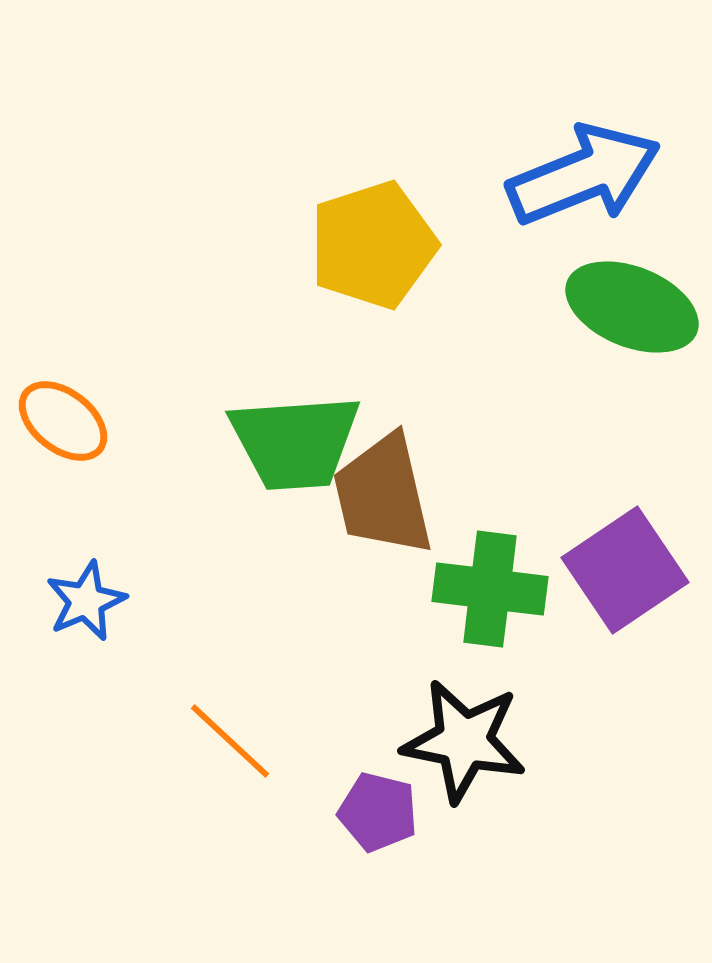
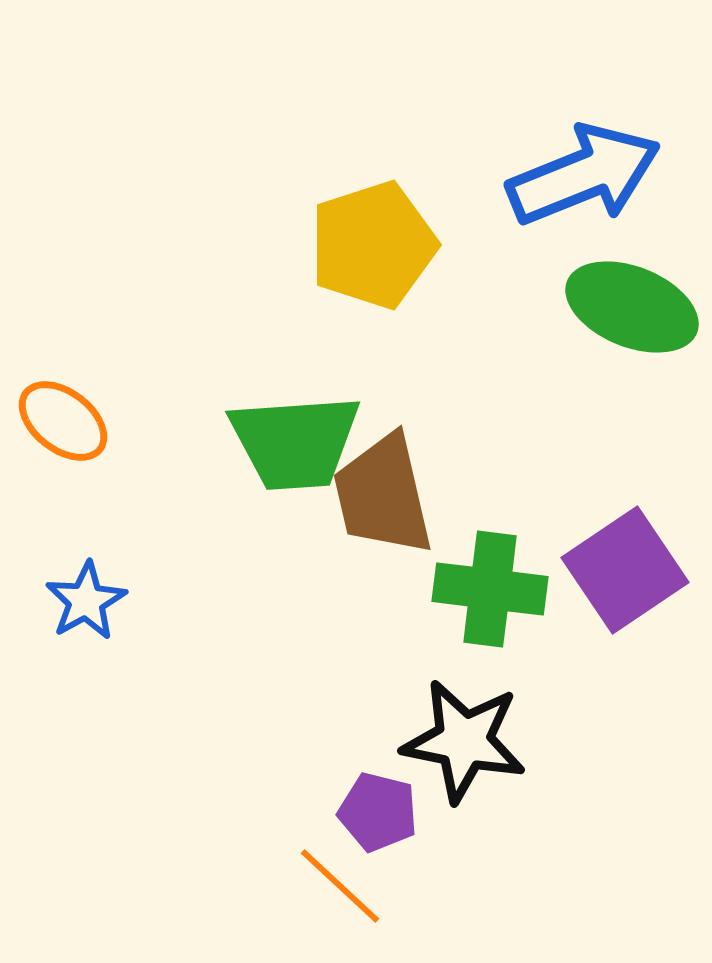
blue star: rotated 6 degrees counterclockwise
orange line: moved 110 px right, 145 px down
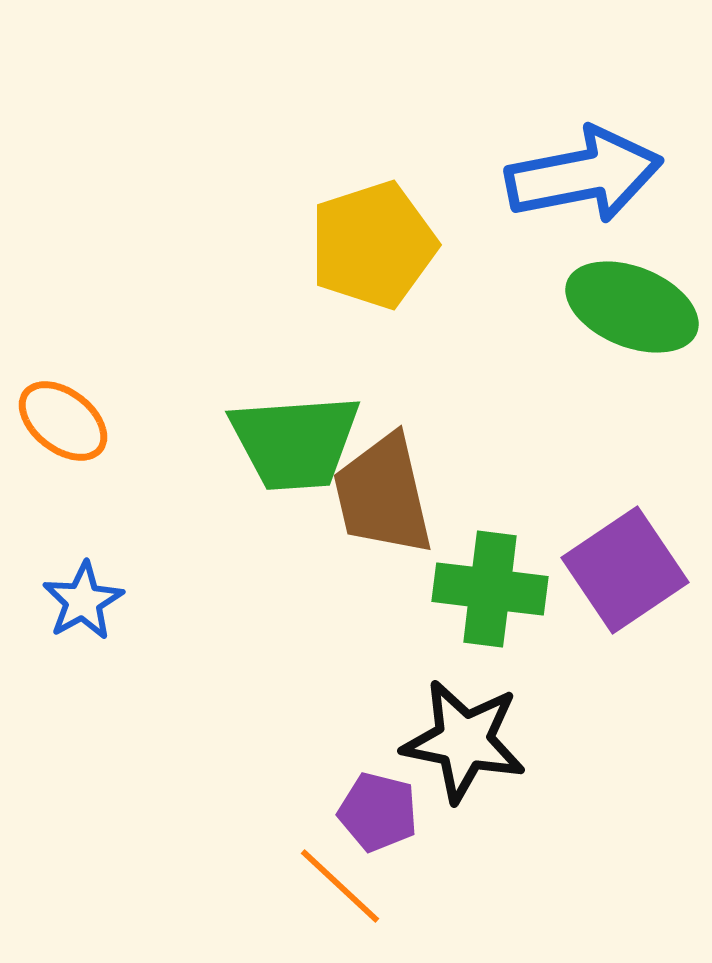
blue arrow: rotated 11 degrees clockwise
blue star: moved 3 px left
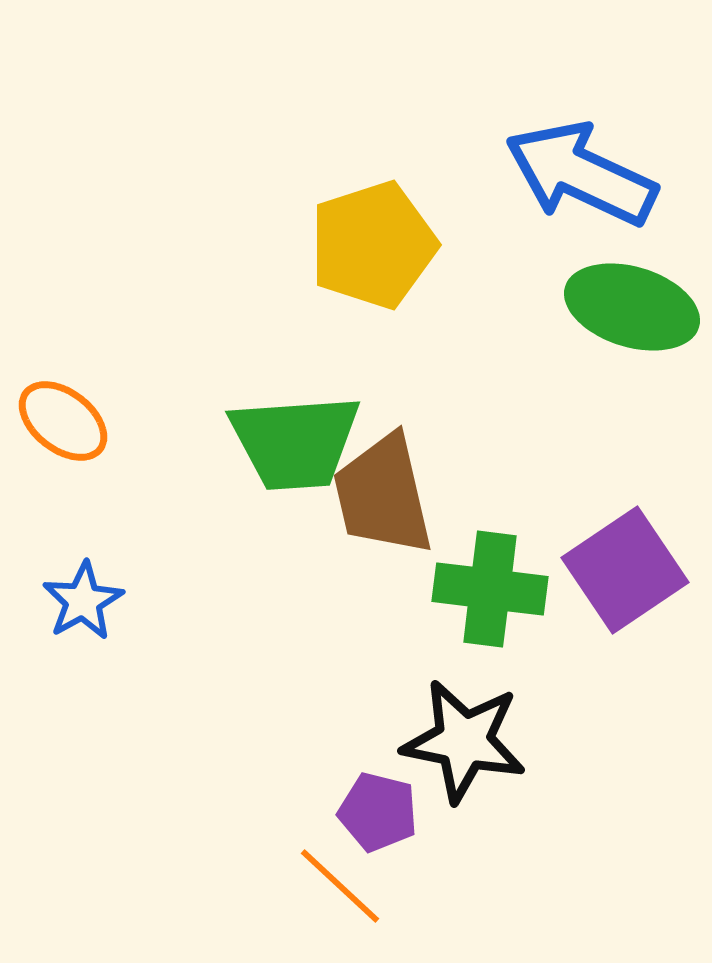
blue arrow: moved 3 px left, 1 px up; rotated 144 degrees counterclockwise
green ellipse: rotated 5 degrees counterclockwise
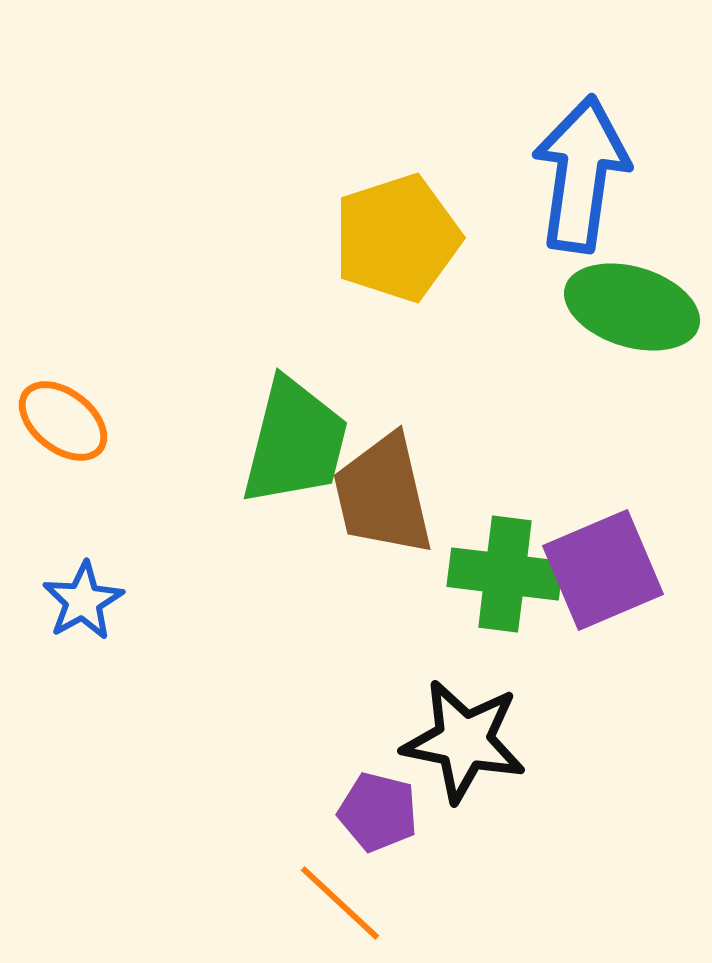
blue arrow: rotated 73 degrees clockwise
yellow pentagon: moved 24 px right, 7 px up
green trapezoid: rotated 72 degrees counterclockwise
purple square: moved 22 px left; rotated 11 degrees clockwise
green cross: moved 15 px right, 15 px up
orange line: moved 17 px down
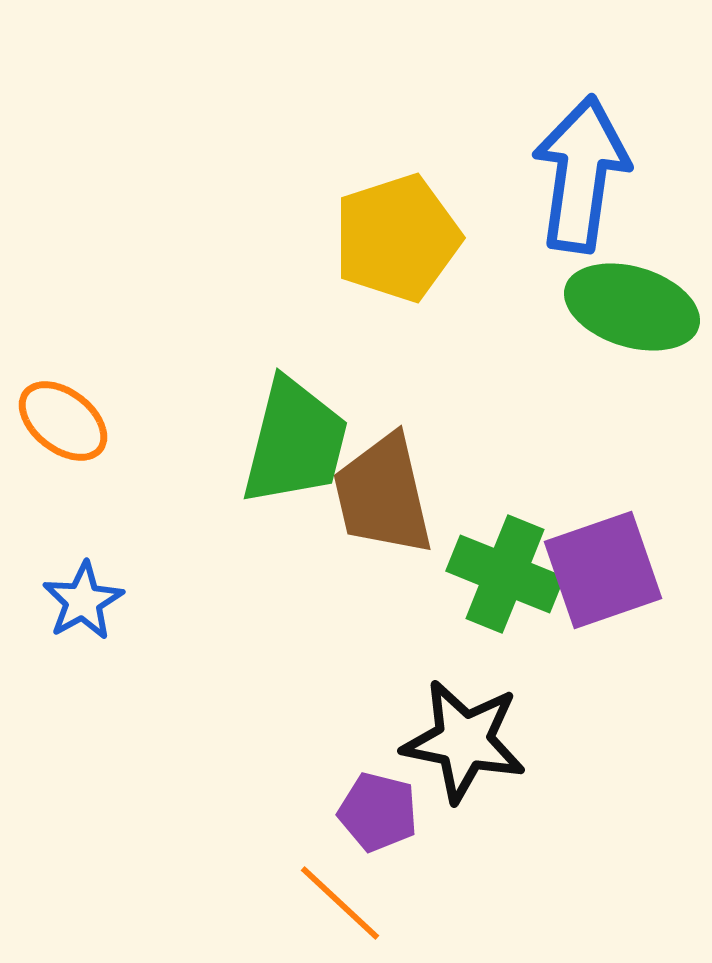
purple square: rotated 4 degrees clockwise
green cross: rotated 15 degrees clockwise
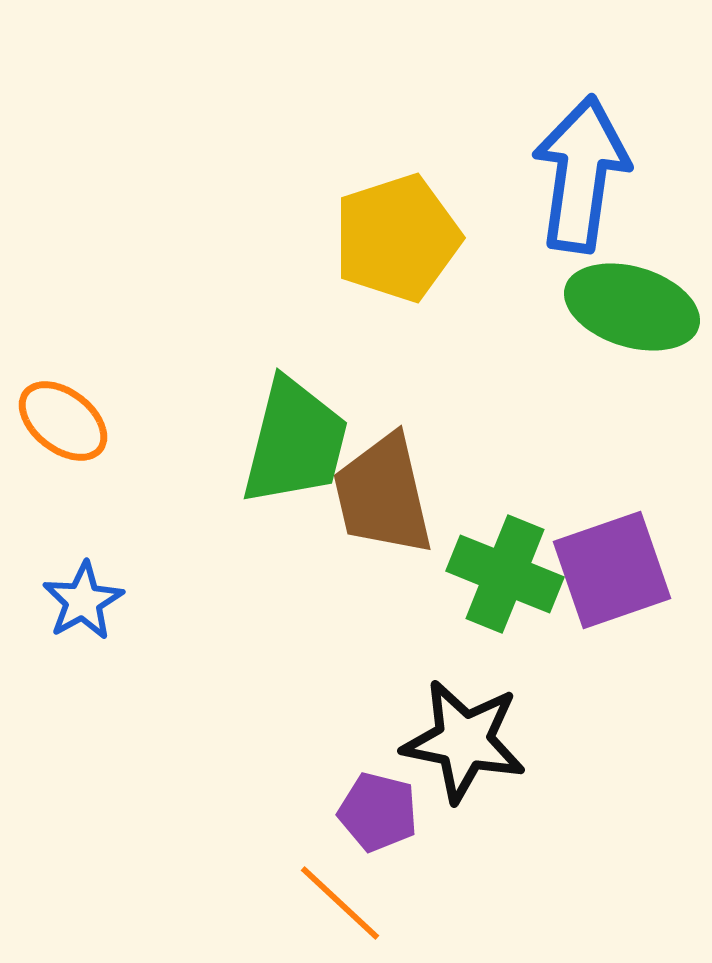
purple square: moved 9 px right
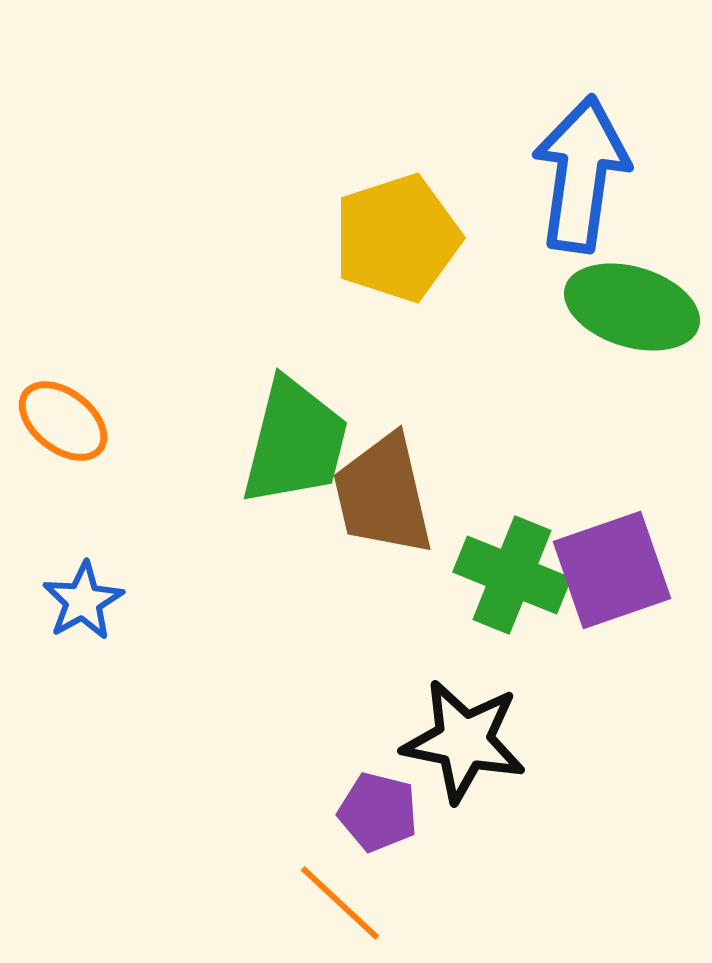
green cross: moved 7 px right, 1 px down
